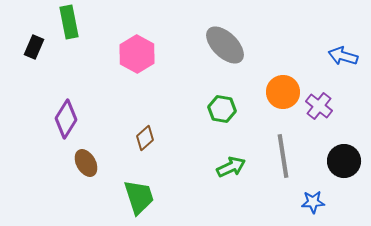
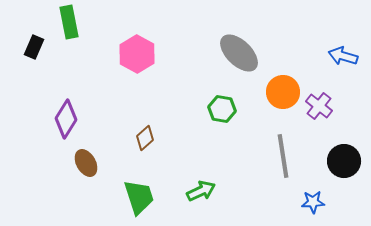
gray ellipse: moved 14 px right, 8 px down
green arrow: moved 30 px left, 24 px down
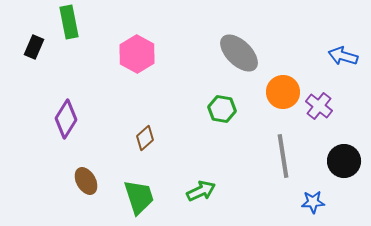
brown ellipse: moved 18 px down
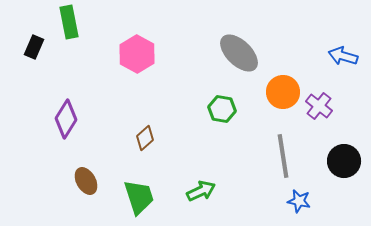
blue star: moved 14 px left, 1 px up; rotated 15 degrees clockwise
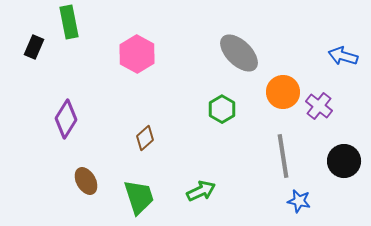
green hexagon: rotated 20 degrees clockwise
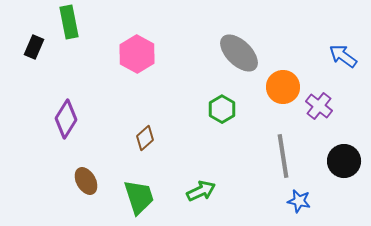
blue arrow: rotated 20 degrees clockwise
orange circle: moved 5 px up
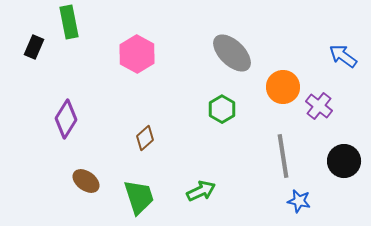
gray ellipse: moved 7 px left
brown ellipse: rotated 24 degrees counterclockwise
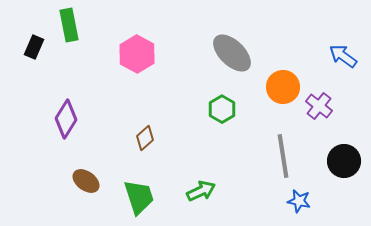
green rectangle: moved 3 px down
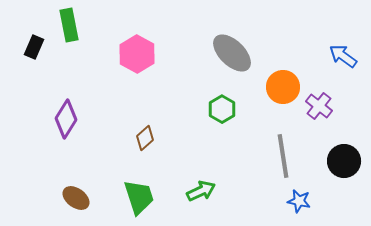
brown ellipse: moved 10 px left, 17 px down
